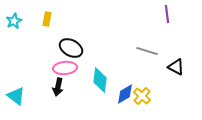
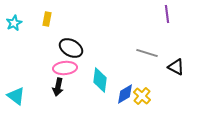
cyan star: moved 2 px down
gray line: moved 2 px down
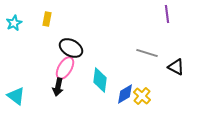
pink ellipse: rotated 55 degrees counterclockwise
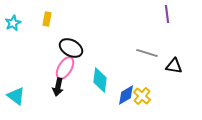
cyan star: moved 1 px left
black triangle: moved 2 px left, 1 px up; rotated 18 degrees counterclockwise
blue diamond: moved 1 px right, 1 px down
